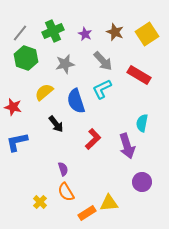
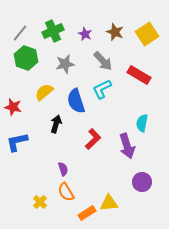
black arrow: rotated 126 degrees counterclockwise
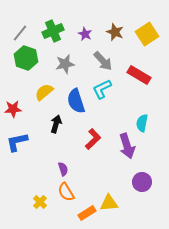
red star: moved 2 px down; rotated 18 degrees counterclockwise
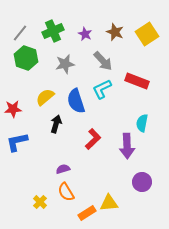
red rectangle: moved 2 px left, 6 px down; rotated 10 degrees counterclockwise
yellow semicircle: moved 1 px right, 5 px down
purple arrow: rotated 15 degrees clockwise
purple semicircle: rotated 88 degrees counterclockwise
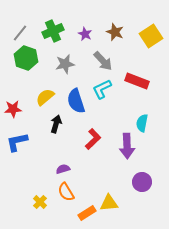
yellow square: moved 4 px right, 2 px down
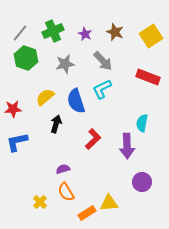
red rectangle: moved 11 px right, 4 px up
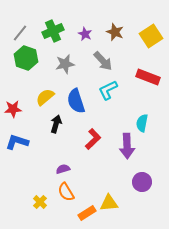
cyan L-shape: moved 6 px right, 1 px down
blue L-shape: rotated 30 degrees clockwise
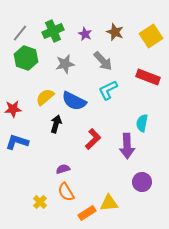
blue semicircle: moved 2 px left; rotated 45 degrees counterclockwise
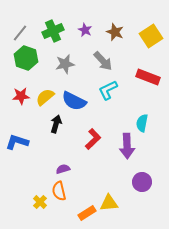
purple star: moved 4 px up
red star: moved 8 px right, 13 px up
orange semicircle: moved 7 px left, 1 px up; rotated 18 degrees clockwise
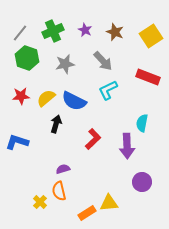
green hexagon: moved 1 px right
yellow semicircle: moved 1 px right, 1 px down
